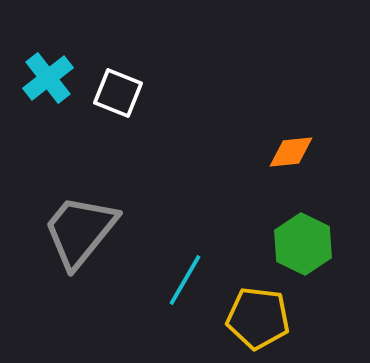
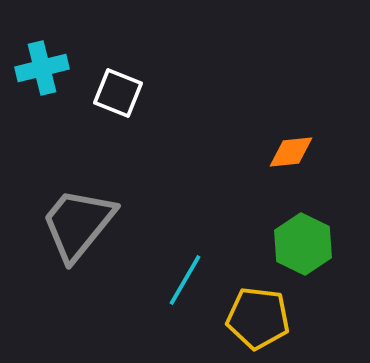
cyan cross: moved 6 px left, 10 px up; rotated 24 degrees clockwise
gray trapezoid: moved 2 px left, 7 px up
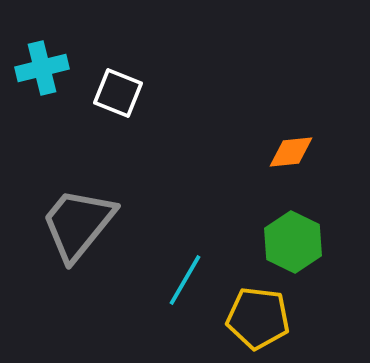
green hexagon: moved 10 px left, 2 px up
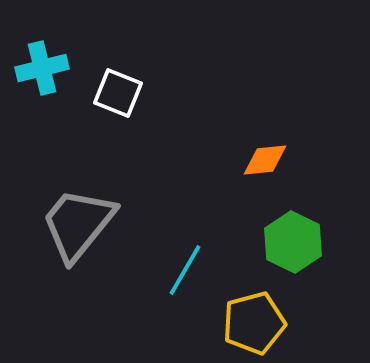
orange diamond: moved 26 px left, 8 px down
cyan line: moved 10 px up
yellow pentagon: moved 4 px left, 5 px down; rotated 22 degrees counterclockwise
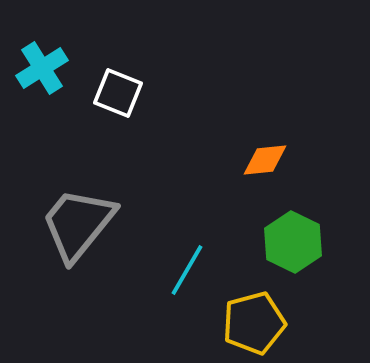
cyan cross: rotated 18 degrees counterclockwise
cyan line: moved 2 px right
